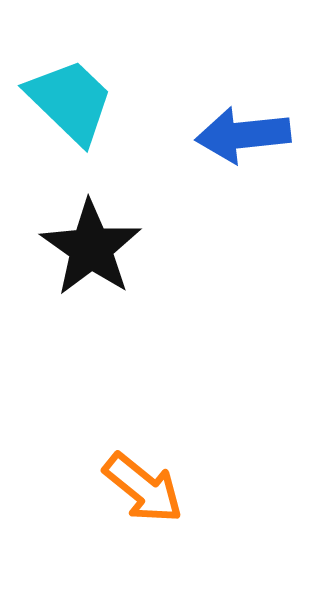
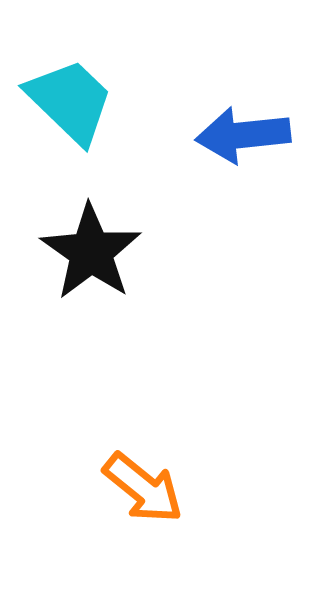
black star: moved 4 px down
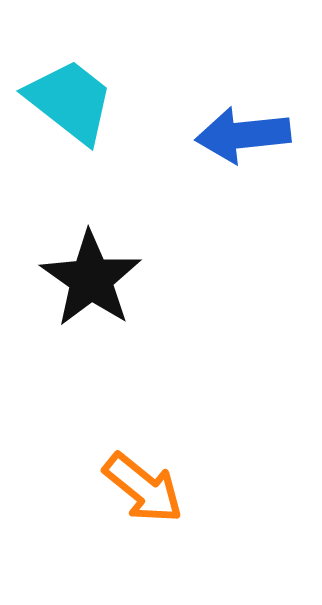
cyan trapezoid: rotated 6 degrees counterclockwise
black star: moved 27 px down
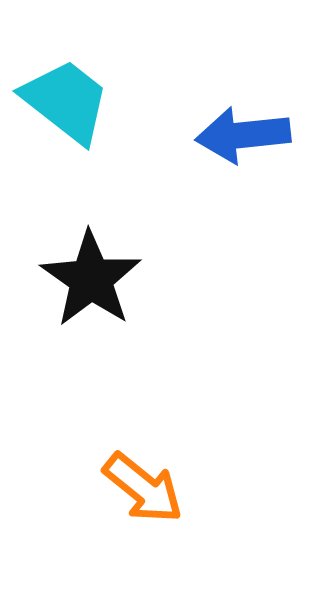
cyan trapezoid: moved 4 px left
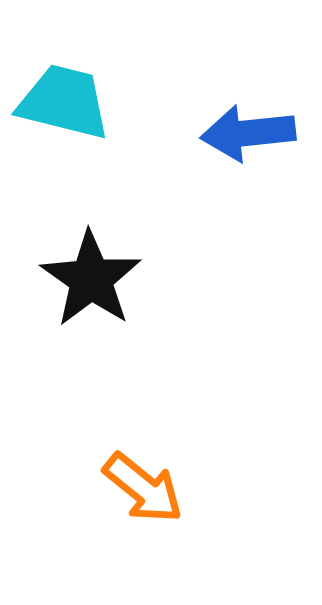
cyan trapezoid: moved 2 px left, 1 px down; rotated 24 degrees counterclockwise
blue arrow: moved 5 px right, 2 px up
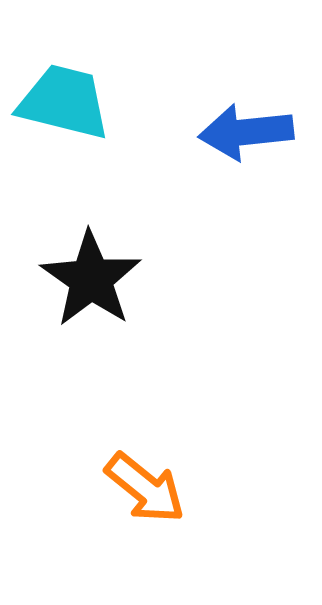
blue arrow: moved 2 px left, 1 px up
orange arrow: moved 2 px right
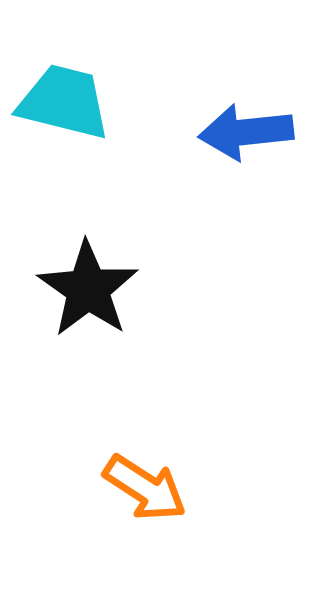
black star: moved 3 px left, 10 px down
orange arrow: rotated 6 degrees counterclockwise
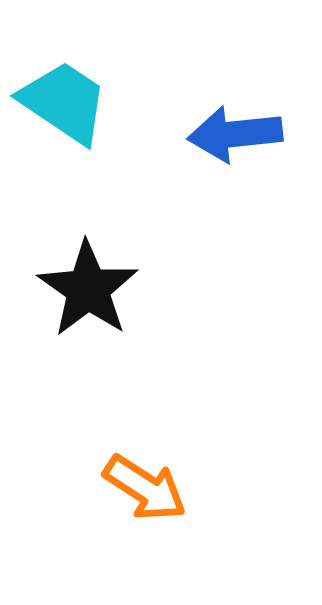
cyan trapezoid: rotated 20 degrees clockwise
blue arrow: moved 11 px left, 2 px down
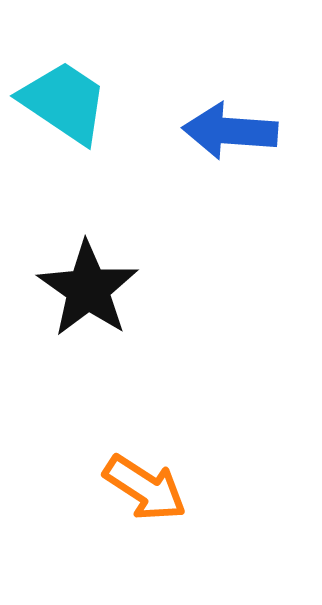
blue arrow: moved 5 px left, 3 px up; rotated 10 degrees clockwise
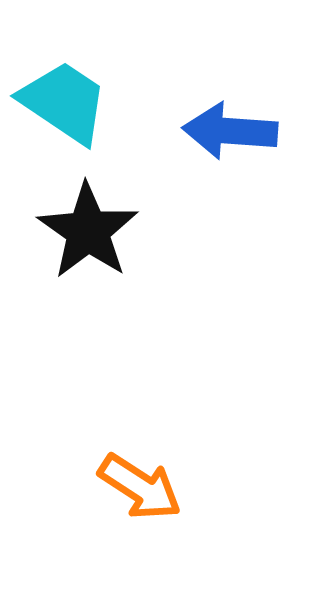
black star: moved 58 px up
orange arrow: moved 5 px left, 1 px up
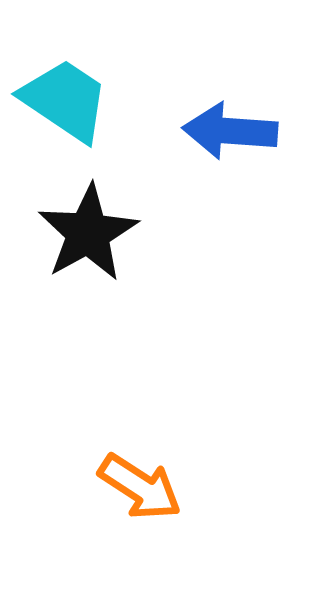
cyan trapezoid: moved 1 px right, 2 px up
black star: moved 2 px down; rotated 8 degrees clockwise
